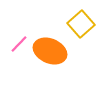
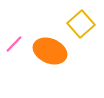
pink line: moved 5 px left
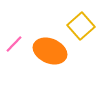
yellow square: moved 2 px down
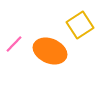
yellow square: moved 1 px left, 1 px up; rotated 8 degrees clockwise
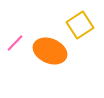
pink line: moved 1 px right, 1 px up
